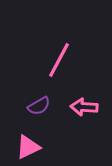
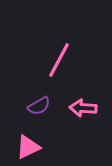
pink arrow: moved 1 px left, 1 px down
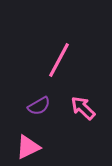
pink arrow: rotated 40 degrees clockwise
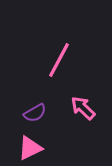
purple semicircle: moved 4 px left, 7 px down
pink triangle: moved 2 px right, 1 px down
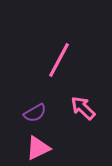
pink triangle: moved 8 px right
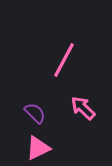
pink line: moved 5 px right
purple semicircle: rotated 105 degrees counterclockwise
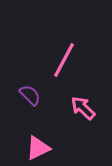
purple semicircle: moved 5 px left, 18 px up
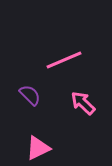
pink line: rotated 39 degrees clockwise
pink arrow: moved 5 px up
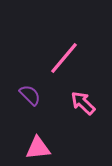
pink line: moved 2 px up; rotated 27 degrees counterclockwise
pink triangle: rotated 20 degrees clockwise
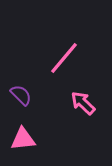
purple semicircle: moved 9 px left
pink triangle: moved 15 px left, 9 px up
